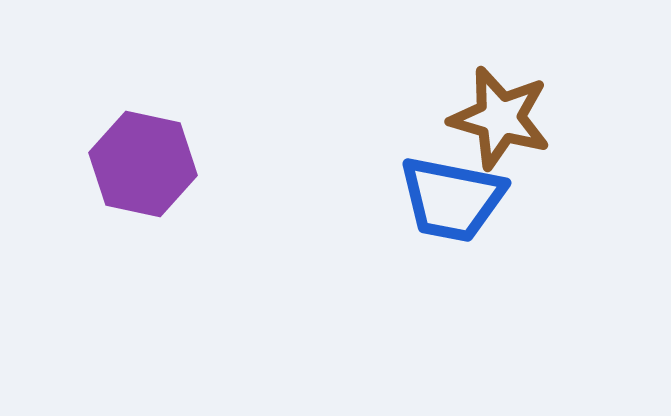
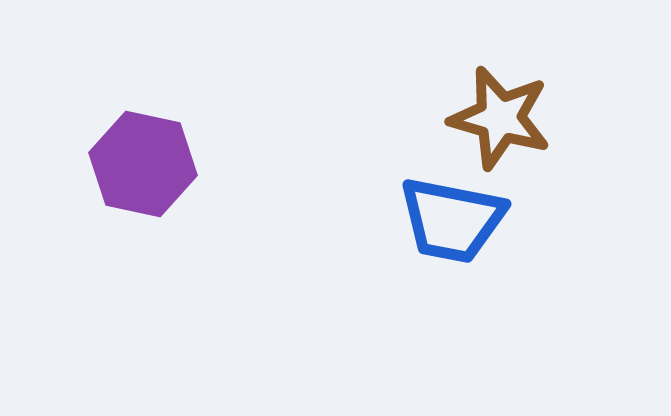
blue trapezoid: moved 21 px down
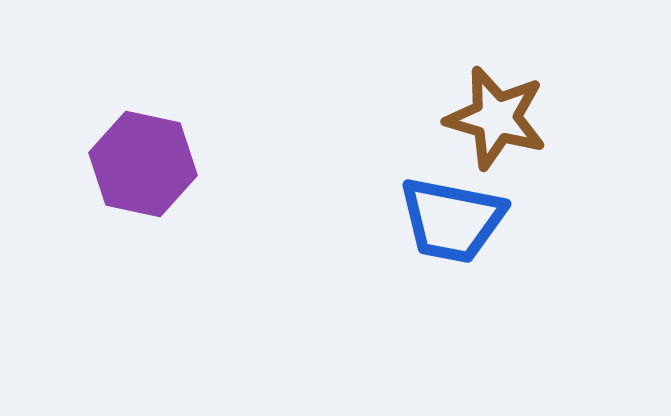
brown star: moved 4 px left
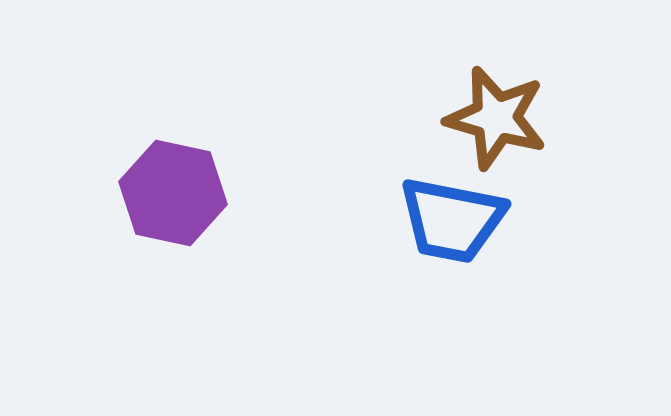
purple hexagon: moved 30 px right, 29 px down
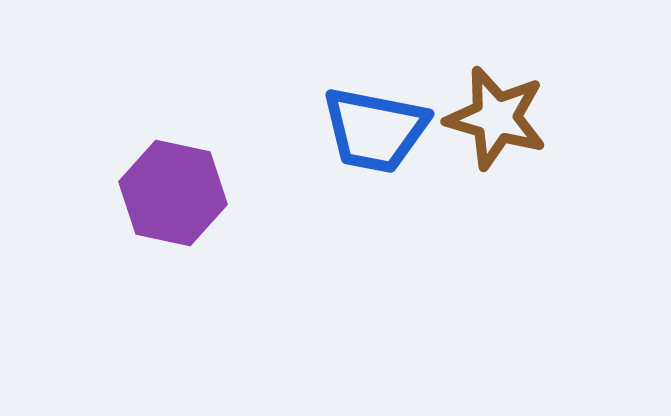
blue trapezoid: moved 77 px left, 90 px up
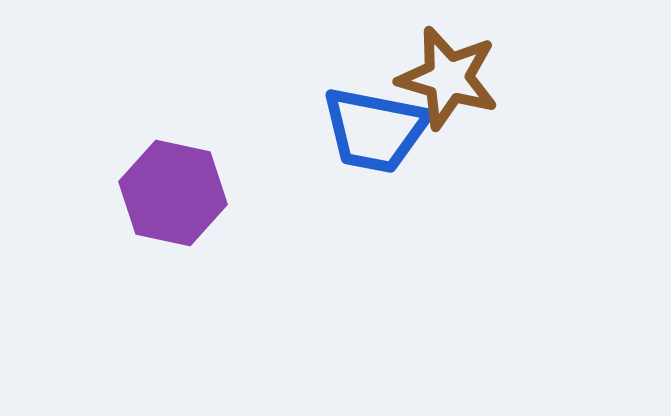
brown star: moved 48 px left, 40 px up
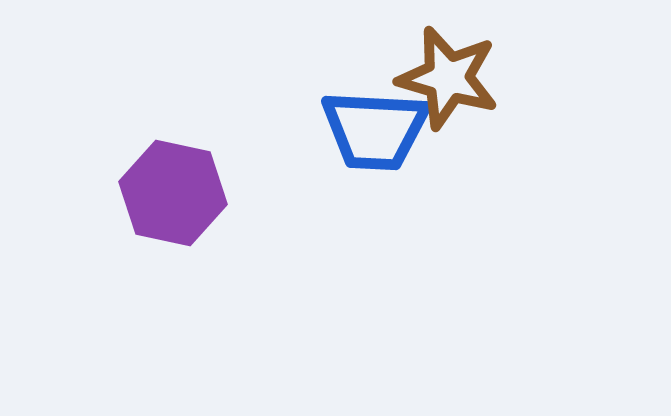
blue trapezoid: rotated 8 degrees counterclockwise
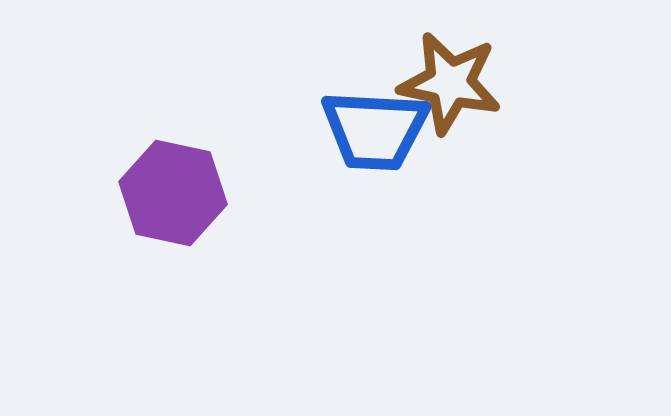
brown star: moved 2 px right, 5 px down; rotated 4 degrees counterclockwise
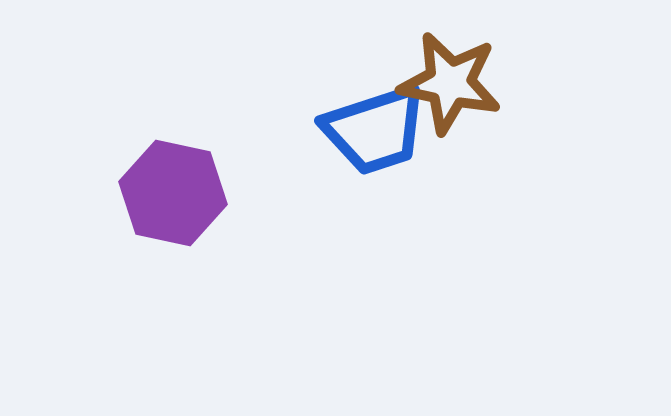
blue trapezoid: rotated 21 degrees counterclockwise
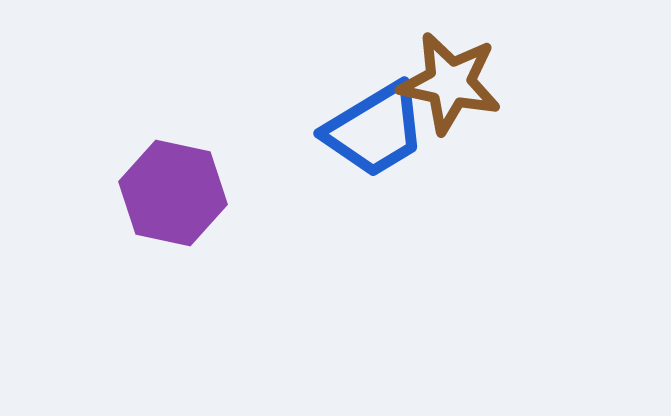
blue trapezoid: rotated 13 degrees counterclockwise
